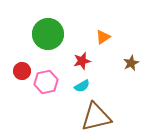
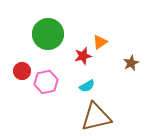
orange triangle: moved 3 px left, 5 px down
red star: moved 1 px right, 5 px up
cyan semicircle: moved 5 px right
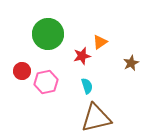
red star: moved 1 px left
cyan semicircle: rotated 77 degrees counterclockwise
brown triangle: moved 1 px down
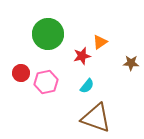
brown star: rotated 28 degrees clockwise
red circle: moved 1 px left, 2 px down
cyan semicircle: rotated 56 degrees clockwise
brown triangle: rotated 32 degrees clockwise
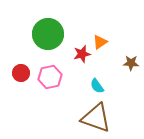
red star: moved 2 px up
pink hexagon: moved 4 px right, 5 px up
cyan semicircle: moved 10 px right; rotated 105 degrees clockwise
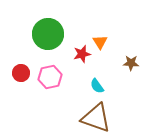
orange triangle: rotated 28 degrees counterclockwise
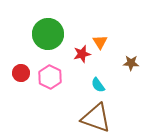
pink hexagon: rotated 20 degrees counterclockwise
cyan semicircle: moved 1 px right, 1 px up
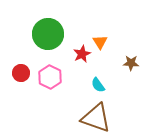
red star: rotated 12 degrees counterclockwise
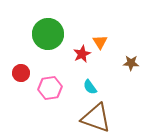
pink hexagon: moved 11 px down; rotated 25 degrees clockwise
cyan semicircle: moved 8 px left, 2 px down
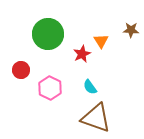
orange triangle: moved 1 px right, 1 px up
brown star: moved 33 px up
red circle: moved 3 px up
pink hexagon: rotated 25 degrees counterclockwise
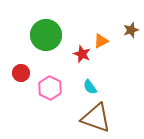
brown star: rotated 21 degrees counterclockwise
green circle: moved 2 px left, 1 px down
orange triangle: rotated 35 degrees clockwise
red star: rotated 24 degrees counterclockwise
red circle: moved 3 px down
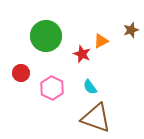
green circle: moved 1 px down
pink hexagon: moved 2 px right
